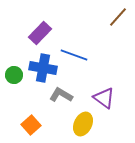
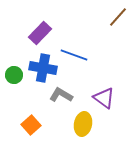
yellow ellipse: rotated 15 degrees counterclockwise
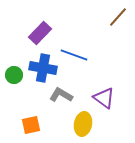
orange square: rotated 30 degrees clockwise
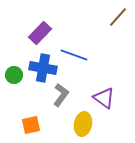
gray L-shape: rotated 95 degrees clockwise
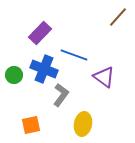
blue cross: moved 1 px right, 1 px down; rotated 12 degrees clockwise
purple triangle: moved 21 px up
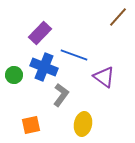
blue cross: moved 2 px up
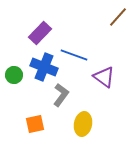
orange square: moved 4 px right, 1 px up
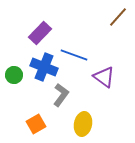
orange square: moved 1 px right; rotated 18 degrees counterclockwise
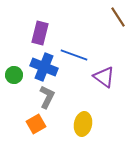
brown line: rotated 75 degrees counterclockwise
purple rectangle: rotated 30 degrees counterclockwise
gray L-shape: moved 14 px left, 2 px down; rotated 10 degrees counterclockwise
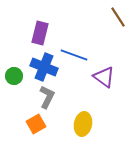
green circle: moved 1 px down
